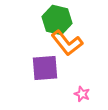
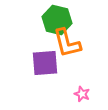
orange L-shape: rotated 24 degrees clockwise
purple square: moved 5 px up
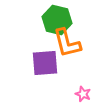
pink star: moved 1 px right
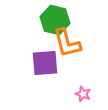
green hexagon: moved 2 px left
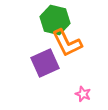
orange L-shape: rotated 12 degrees counterclockwise
purple square: rotated 20 degrees counterclockwise
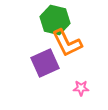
pink star: moved 2 px left, 6 px up; rotated 21 degrees counterclockwise
